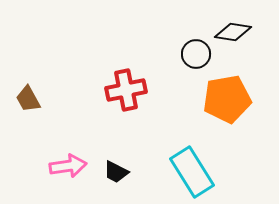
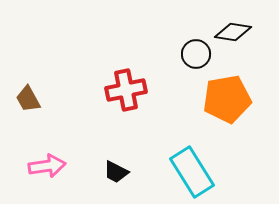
pink arrow: moved 21 px left
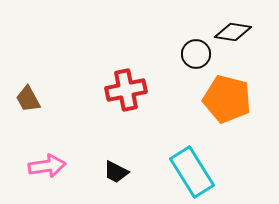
orange pentagon: rotated 24 degrees clockwise
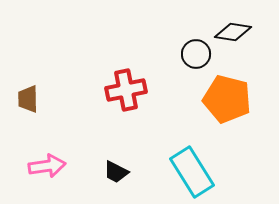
brown trapezoid: rotated 28 degrees clockwise
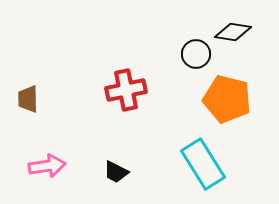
cyan rectangle: moved 11 px right, 8 px up
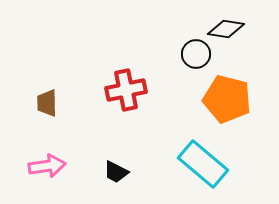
black diamond: moved 7 px left, 3 px up
brown trapezoid: moved 19 px right, 4 px down
cyan rectangle: rotated 18 degrees counterclockwise
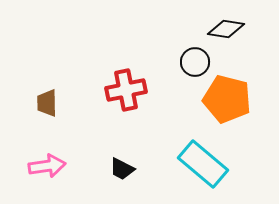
black circle: moved 1 px left, 8 px down
black trapezoid: moved 6 px right, 3 px up
